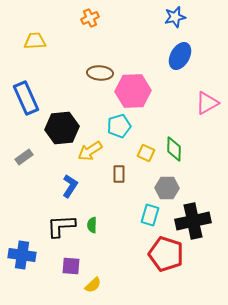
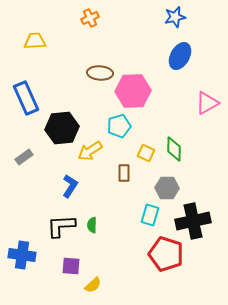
brown rectangle: moved 5 px right, 1 px up
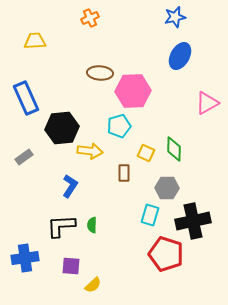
yellow arrow: rotated 140 degrees counterclockwise
blue cross: moved 3 px right, 3 px down; rotated 16 degrees counterclockwise
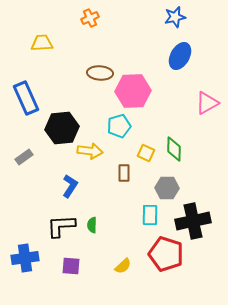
yellow trapezoid: moved 7 px right, 2 px down
cyan rectangle: rotated 15 degrees counterclockwise
yellow semicircle: moved 30 px right, 19 px up
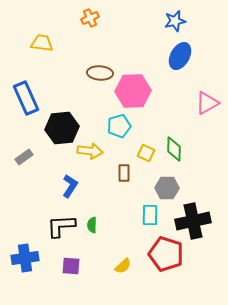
blue star: moved 4 px down
yellow trapezoid: rotated 10 degrees clockwise
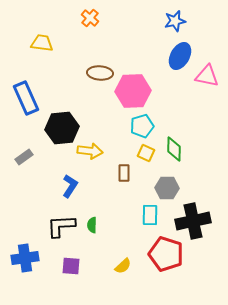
orange cross: rotated 24 degrees counterclockwise
pink triangle: moved 27 px up; rotated 40 degrees clockwise
cyan pentagon: moved 23 px right
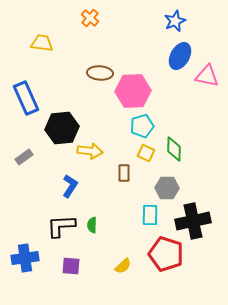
blue star: rotated 10 degrees counterclockwise
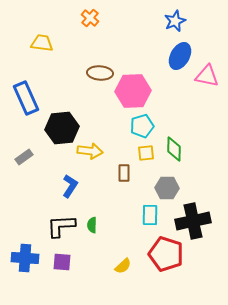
yellow square: rotated 30 degrees counterclockwise
blue cross: rotated 12 degrees clockwise
purple square: moved 9 px left, 4 px up
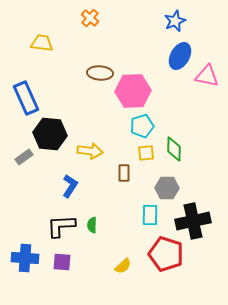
black hexagon: moved 12 px left, 6 px down; rotated 12 degrees clockwise
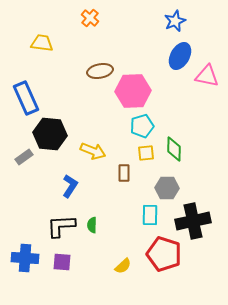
brown ellipse: moved 2 px up; rotated 15 degrees counterclockwise
yellow arrow: moved 3 px right; rotated 15 degrees clockwise
red pentagon: moved 2 px left
